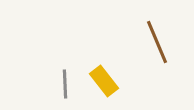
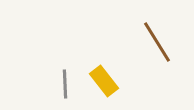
brown line: rotated 9 degrees counterclockwise
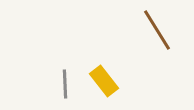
brown line: moved 12 px up
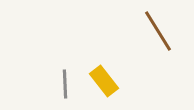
brown line: moved 1 px right, 1 px down
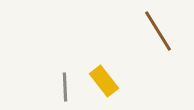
gray line: moved 3 px down
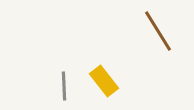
gray line: moved 1 px left, 1 px up
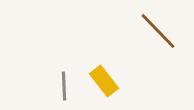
brown line: rotated 12 degrees counterclockwise
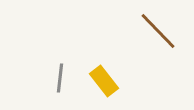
gray line: moved 4 px left, 8 px up; rotated 8 degrees clockwise
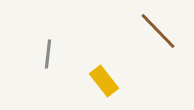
gray line: moved 12 px left, 24 px up
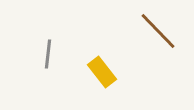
yellow rectangle: moved 2 px left, 9 px up
